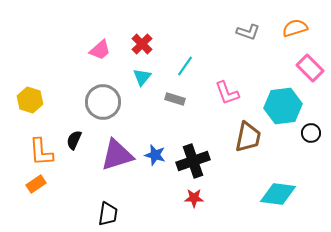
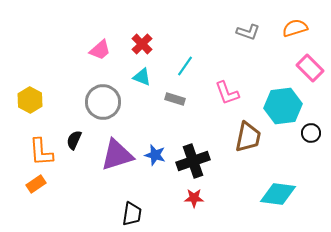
cyan triangle: rotated 48 degrees counterclockwise
yellow hexagon: rotated 10 degrees clockwise
black trapezoid: moved 24 px right
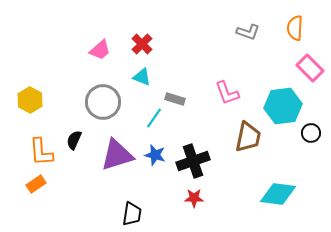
orange semicircle: rotated 70 degrees counterclockwise
cyan line: moved 31 px left, 52 px down
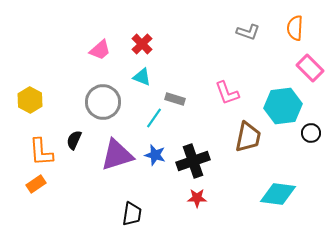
red star: moved 3 px right
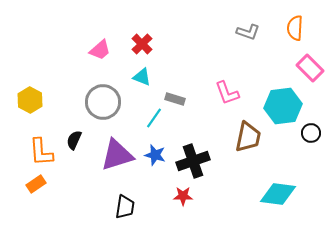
red star: moved 14 px left, 2 px up
black trapezoid: moved 7 px left, 7 px up
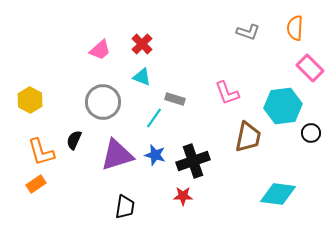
orange L-shape: rotated 12 degrees counterclockwise
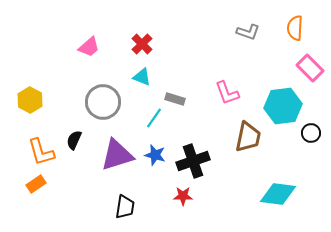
pink trapezoid: moved 11 px left, 3 px up
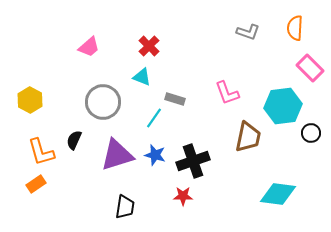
red cross: moved 7 px right, 2 px down
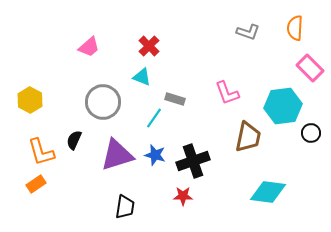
cyan diamond: moved 10 px left, 2 px up
